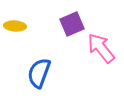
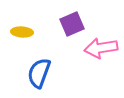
yellow ellipse: moved 7 px right, 6 px down
pink arrow: rotated 60 degrees counterclockwise
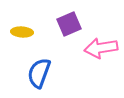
purple square: moved 3 px left
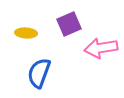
yellow ellipse: moved 4 px right, 1 px down
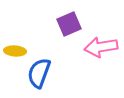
yellow ellipse: moved 11 px left, 18 px down
pink arrow: moved 1 px up
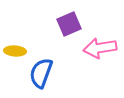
pink arrow: moved 1 px left, 1 px down
blue semicircle: moved 2 px right
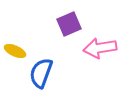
yellow ellipse: rotated 20 degrees clockwise
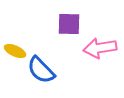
purple square: rotated 25 degrees clockwise
blue semicircle: moved 3 px up; rotated 64 degrees counterclockwise
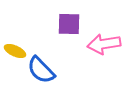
pink arrow: moved 4 px right, 4 px up
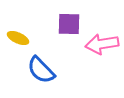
pink arrow: moved 2 px left
yellow ellipse: moved 3 px right, 13 px up
